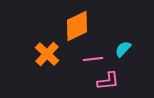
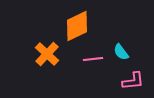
cyan semicircle: moved 2 px left, 3 px down; rotated 78 degrees counterclockwise
pink L-shape: moved 25 px right
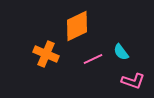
orange cross: moved 1 px left; rotated 20 degrees counterclockwise
pink line: rotated 18 degrees counterclockwise
pink L-shape: rotated 25 degrees clockwise
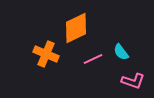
orange diamond: moved 1 px left, 2 px down
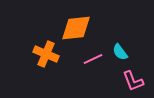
orange diamond: rotated 20 degrees clockwise
cyan semicircle: moved 1 px left
pink L-shape: rotated 50 degrees clockwise
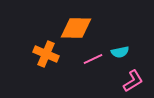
orange diamond: rotated 8 degrees clockwise
cyan semicircle: rotated 66 degrees counterclockwise
pink L-shape: rotated 100 degrees counterclockwise
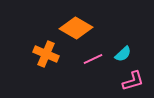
orange diamond: rotated 28 degrees clockwise
cyan semicircle: moved 3 px right, 2 px down; rotated 30 degrees counterclockwise
pink L-shape: rotated 15 degrees clockwise
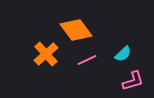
orange diamond: moved 2 px down; rotated 24 degrees clockwise
orange cross: rotated 25 degrees clockwise
pink line: moved 6 px left, 1 px down
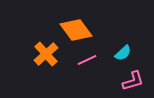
cyan semicircle: moved 1 px up
